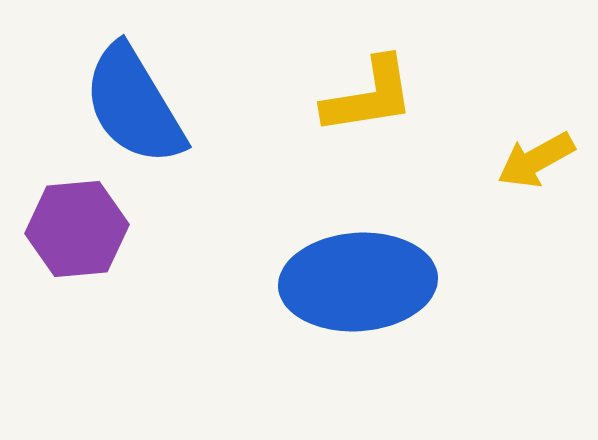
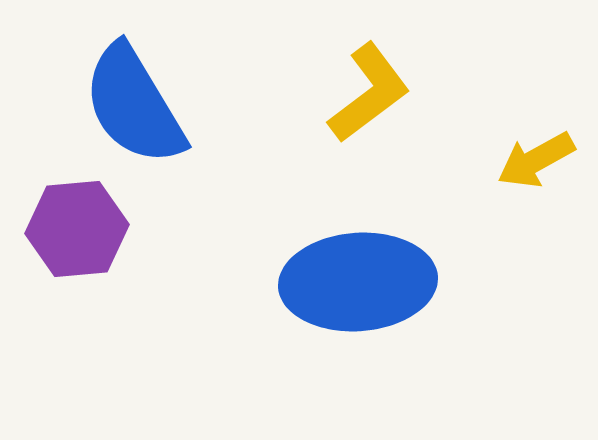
yellow L-shape: moved 3 px up; rotated 28 degrees counterclockwise
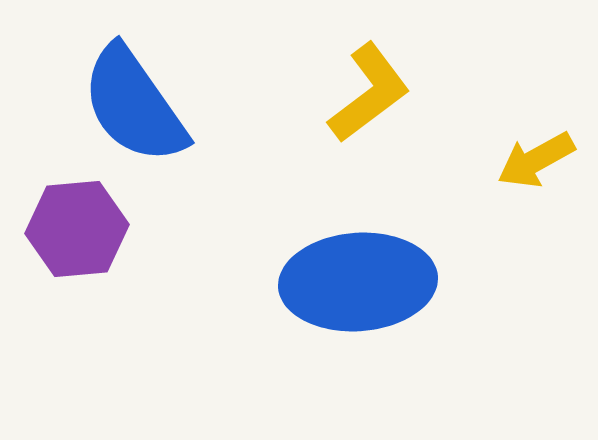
blue semicircle: rotated 4 degrees counterclockwise
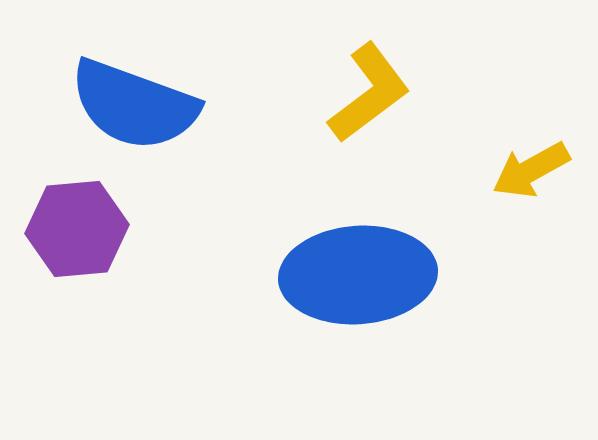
blue semicircle: rotated 35 degrees counterclockwise
yellow arrow: moved 5 px left, 10 px down
blue ellipse: moved 7 px up
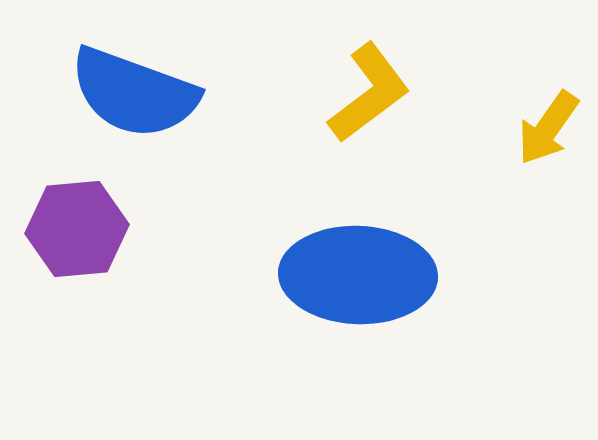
blue semicircle: moved 12 px up
yellow arrow: moved 17 px right, 42 px up; rotated 26 degrees counterclockwise
blue ellipse: rotated 6 degrees clockwise
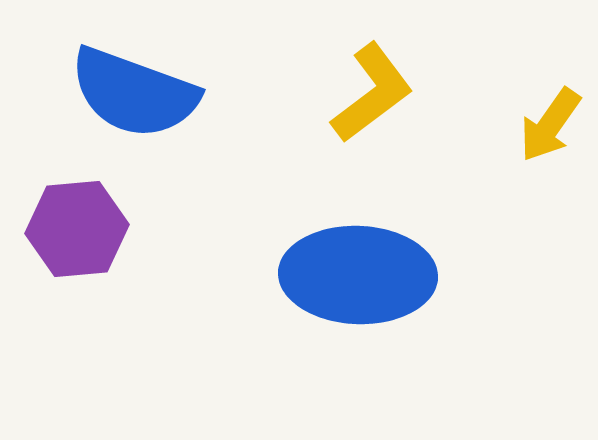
yellow L-shape: moved 3 px right
yellow arrow: moved 2 px right, 3 px up
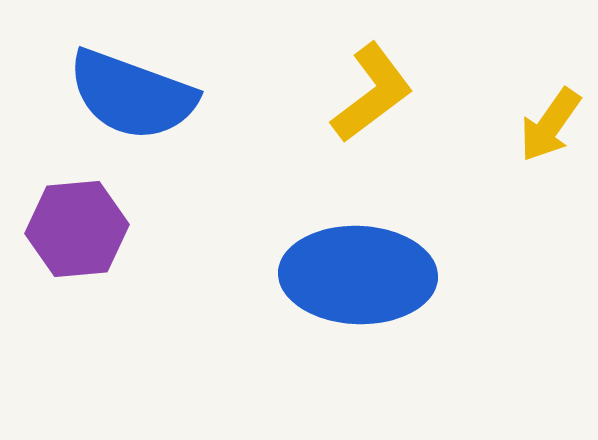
blue semicircle: moved 2 px left, 2 px down
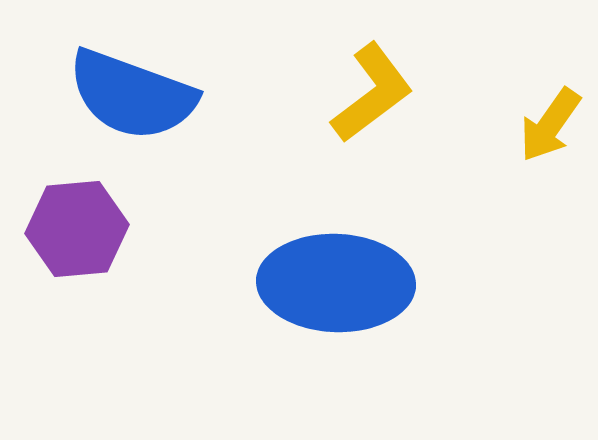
blue ellipse: moved 22 px left, 8 px down
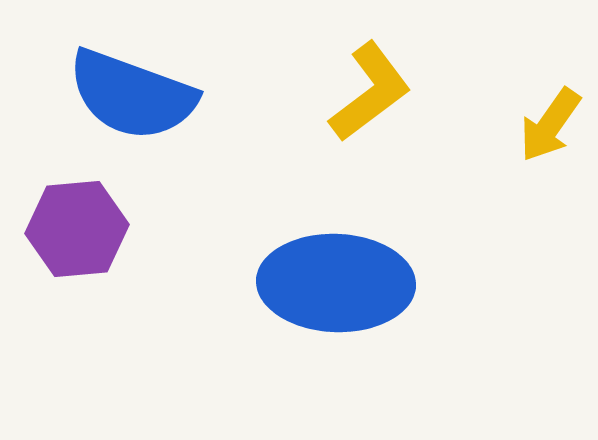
yellow L-shape: moved 2 px left, 1 px up
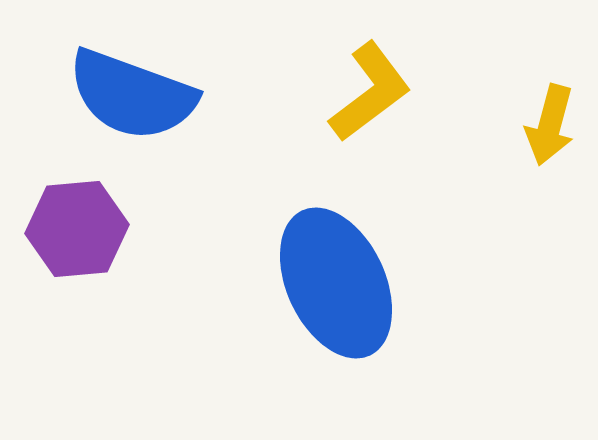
yellow arrow: rotated 20 degrees counterclockwise
blue ellipse: rotated 63 degrees clockwise
